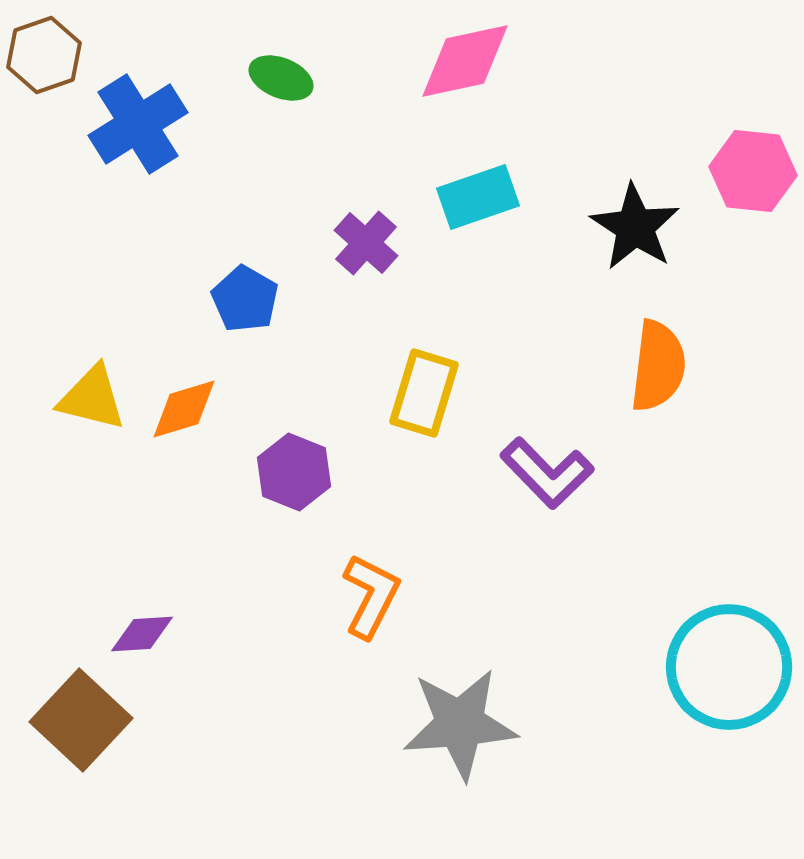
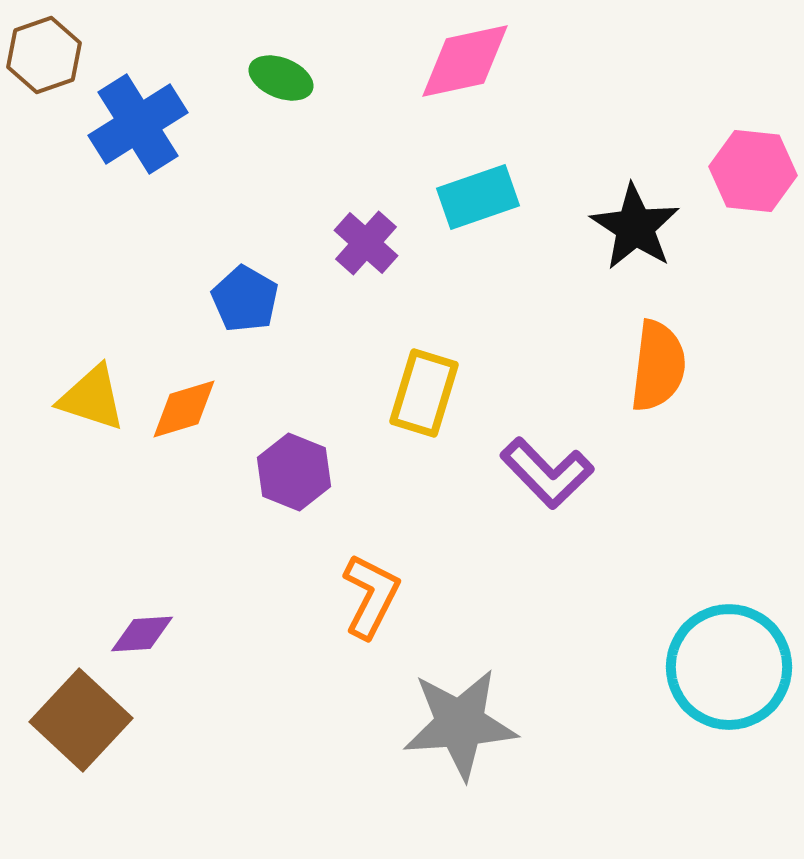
yellow triangle: rotated 4 degrees clockwise
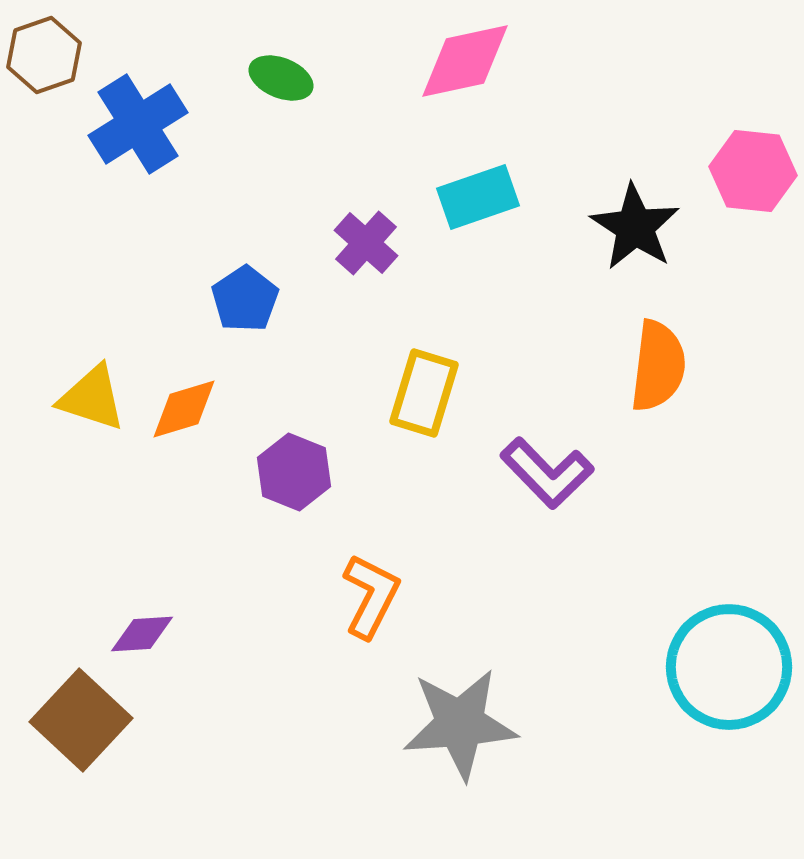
blue pentagon: rotated 8 degrees clockwise
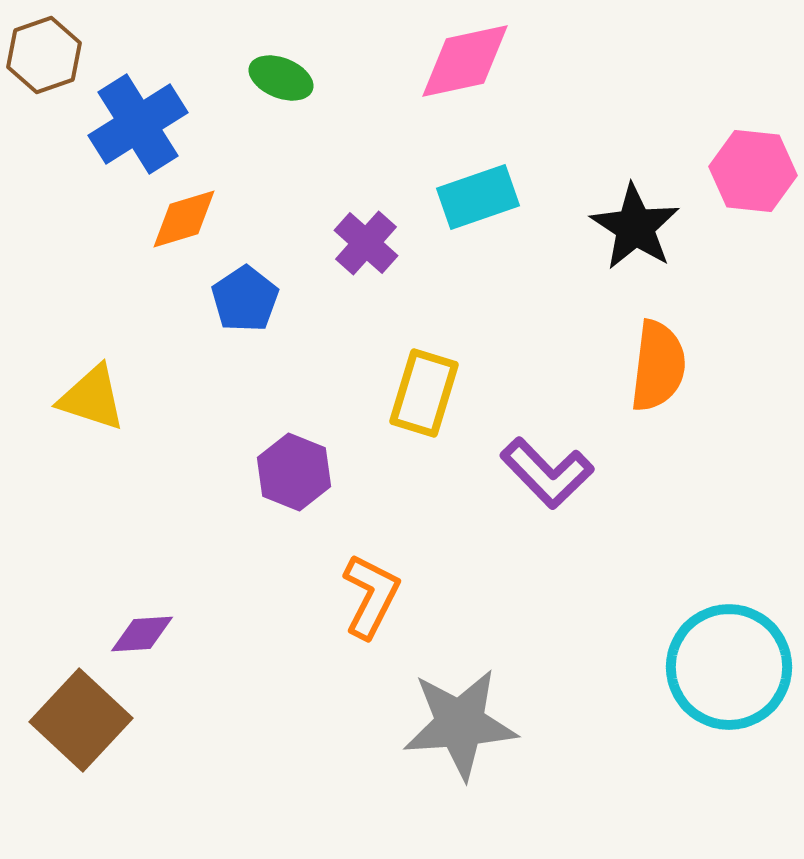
orange diamond: moved 190 px up
